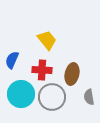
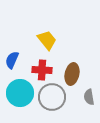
cyan circle: moved 1 px left, 1 px up
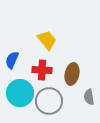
gray circle: moved 3 px left, 4 px down
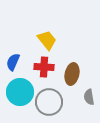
blue semicircle: moved 1 px right, 2 px down
red cross: moved 2 px right, 3 px up
cyan circle: moved 1 px up
gray circle: moved 1 px down
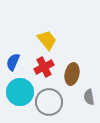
red cross: rotated 30 degrees counterclockwise
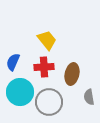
red cross: rotated 24 degrees clockwise
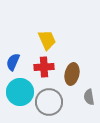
yellow trapezoid: rotated 15 degrees clockwise
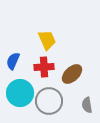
blue semicircle: moved 1 px up
brown ellipse: rotated 35 degrees clockwise
cyan circle: moved 1 px down
gray semicircle: moved 2 px left, 8 px down
gray circle: moved 1 px up
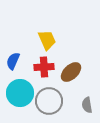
brown ellipse: moved 1 px left, 2 px up
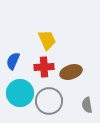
brown ellipse: rotated 25 degrees clockwise
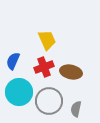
red cross: rotated 18 degrees counterclockwise
brown ellipse: rotated 30 degrees clockwise
cyan circle: moved 1 px left, 1 px up
gray semicircle: moved 11 px left, 4 px down; rotated 21 degrees clockwise
